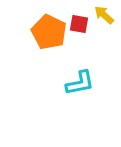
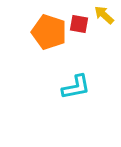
orange pentagon: rotated 8 degrees counterclockwise
cyan L-shape: moved 4 px left, 4 px down
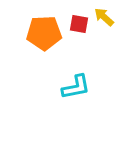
yellow arrow: moved 2 px down
orange pentagon: moved 5 px left, 1 px down; rotated 20 degrees counterclockwise
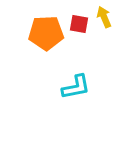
yellow arrow: rotated 25 degrees clockwise
orange pentagon: moved 2 px right
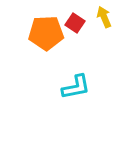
red square: moved 4 px left, 1 px up; rotated 24 degrees clockwise
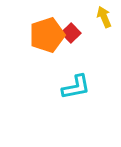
red square: moved 4 px left, 10 px down; rotated 12 degrees clockwise
orange pentagon: moved 1 px right, 2 px down; rotated 16 degrees counterclockwise
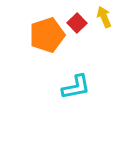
red square: moved 6 px right, 10 px up
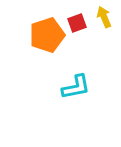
red square: rotated 24 degrees clockwise
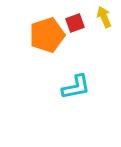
red square: moved 2 px left
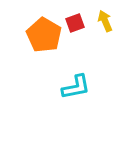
yellow arrow: moved 1 px right, 4 px down
orange pentagon: moved 3 px left; rotated 24 degrees counterclockwise
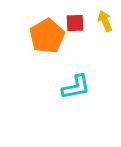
red square: rotated 18 degrees clockwise
orange pentagon: moved 3 px right, 1 px down; rotated 12 degrees clockwise
